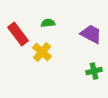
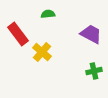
green semicircle: moved 9 px up
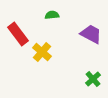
green semicircle: moved 4 px right, 1 px down
green cross: moved 1 px left, 8 px down; rotated 28 degrees counterclockwise
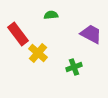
green semicircle: moved 1 px left
yellow cross: moved 4 px left, 1 px down
green cross: moved 19 px left, 12 px up; rotated 21 degrees clockwise
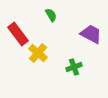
green semicircle: rotated 64 degrees clockwise
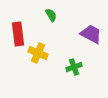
red rectangle: rotated 30 degrees clockwise
yellow cross: rotated 18 degrees counterclockwise
